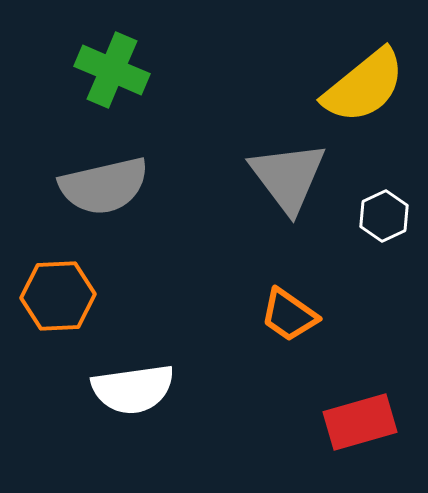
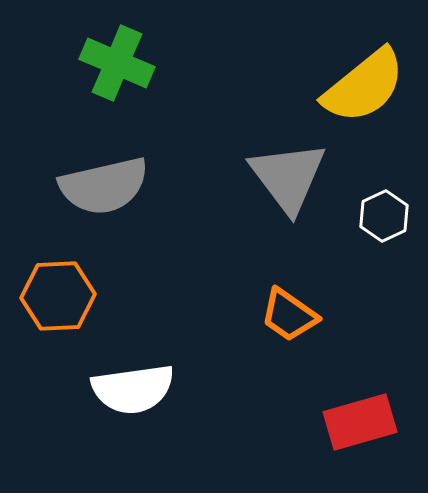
green cross: moved 5 px right, 7 px up
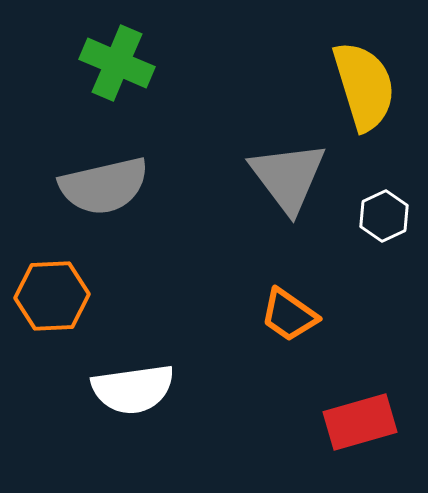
yellow semicircle: rotated 68 degrees counterclockwise
orange hexagon: moved 6 px left
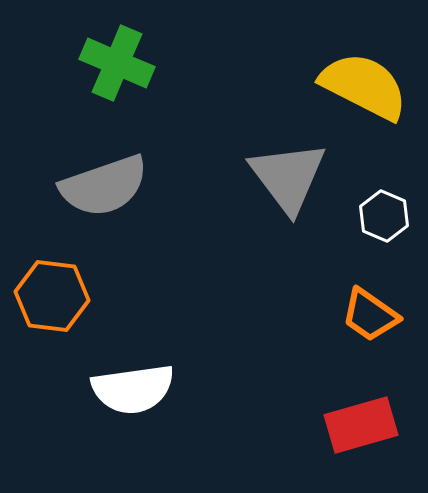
yellow semicircle: rotated 46 degrees counterclockwise
gray semicircle: rotated 6 degrees counterclockwise
white hexagon: rotated 12 degrees counterclockwise
orange hexagon: rotated 10 degrees clockwise
orange trapezoid: moved 81 px right
red rectangle: moved 1 px right, 3 px down
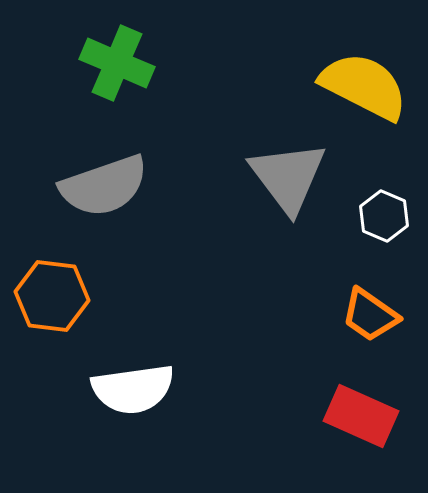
red rectangle: moved 9 px up; rotated 40 degrees clockwise
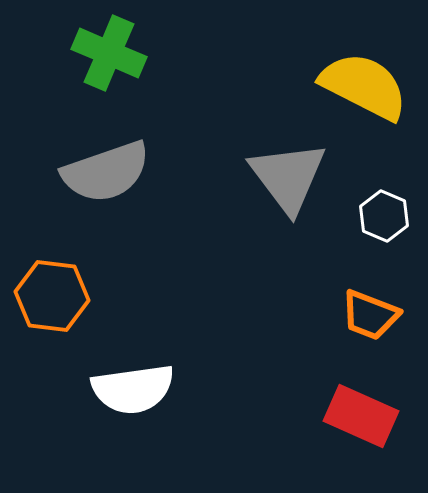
green cross: moved 8 px left, 10 px up
gray semicircle: moved 2 px right, 14 px up
orange trapezoid: rotated 14 degrees counterclockwise
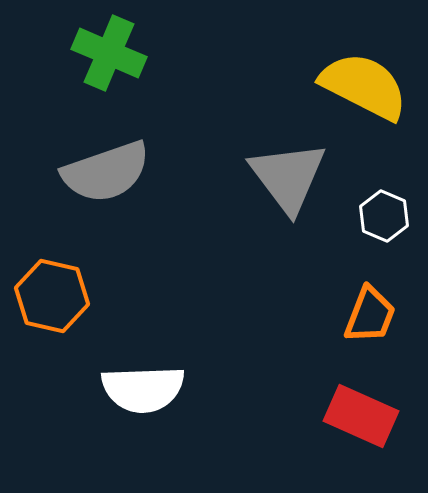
orange hexagon: rotated 6 degrees clockwise
orange trapezoid: rotated 90 degrees counterclockwise
white semicircle: moved 10 px right; rotated 6 degrees clockwise
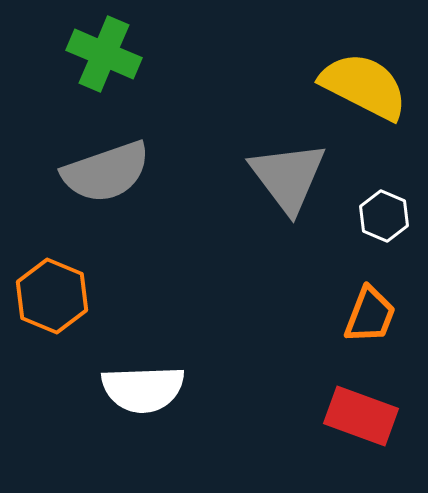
green cross: moved 5 px left, 1 px down
orange hexagon: rotated 10 degrees clockwise
red rectangle: rotated 4 degrees counterclockwise
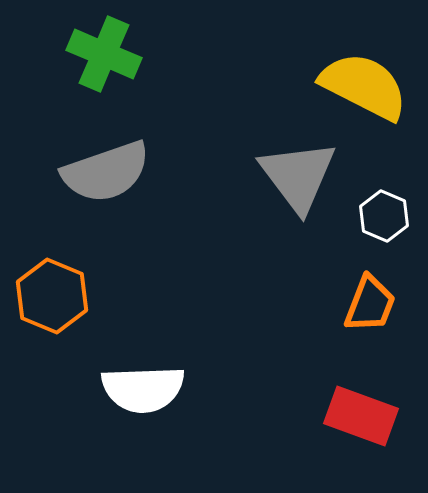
gray triangle: moved 10 px right, 1 px up
orange trapezoid: moved 11 px up
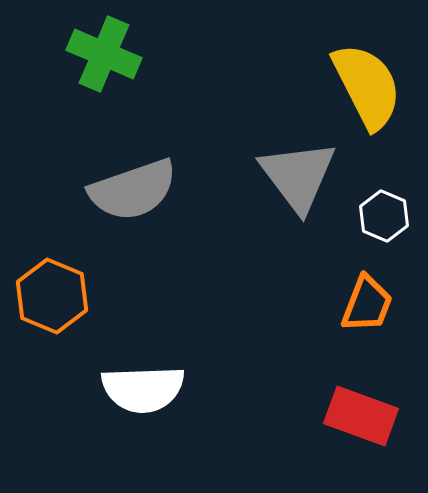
yellow semicircle: moved 3 px right; rotated 36 degrees clockwise
gray semicircle: moved 27 px right, 18 px down
orange trapezoid: moved 3 px left
